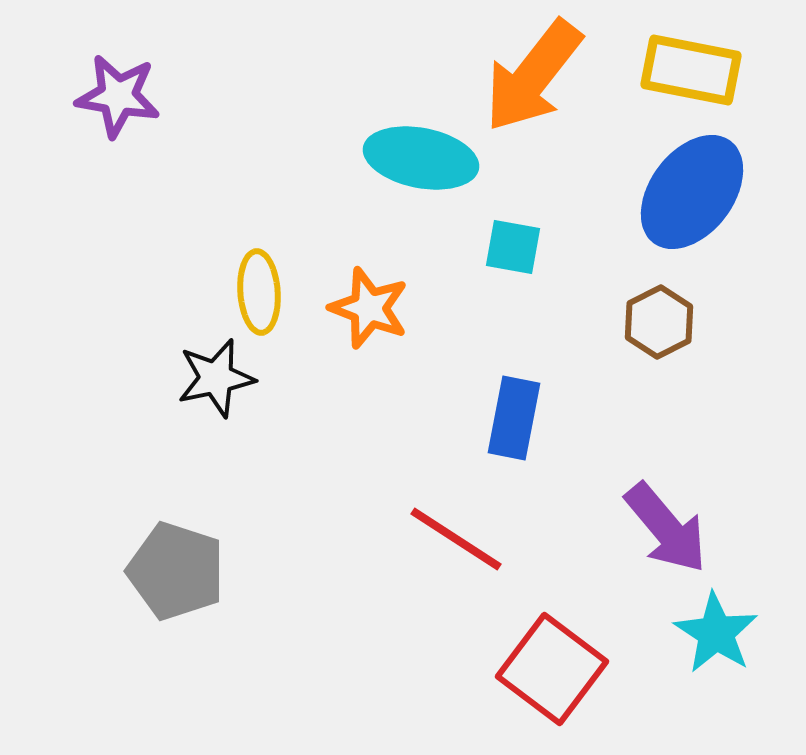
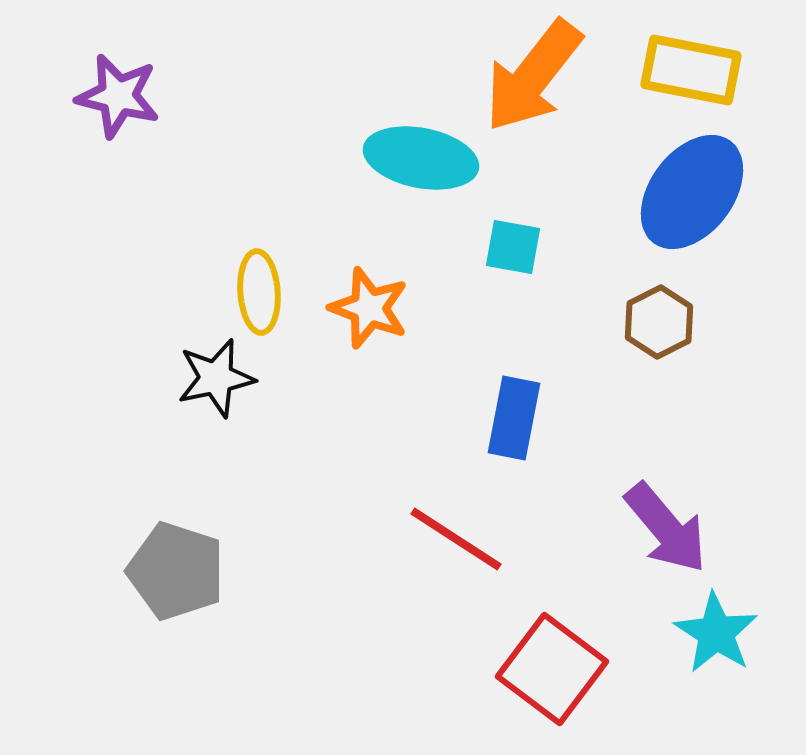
purple star: rotated 4 degrees clockwise
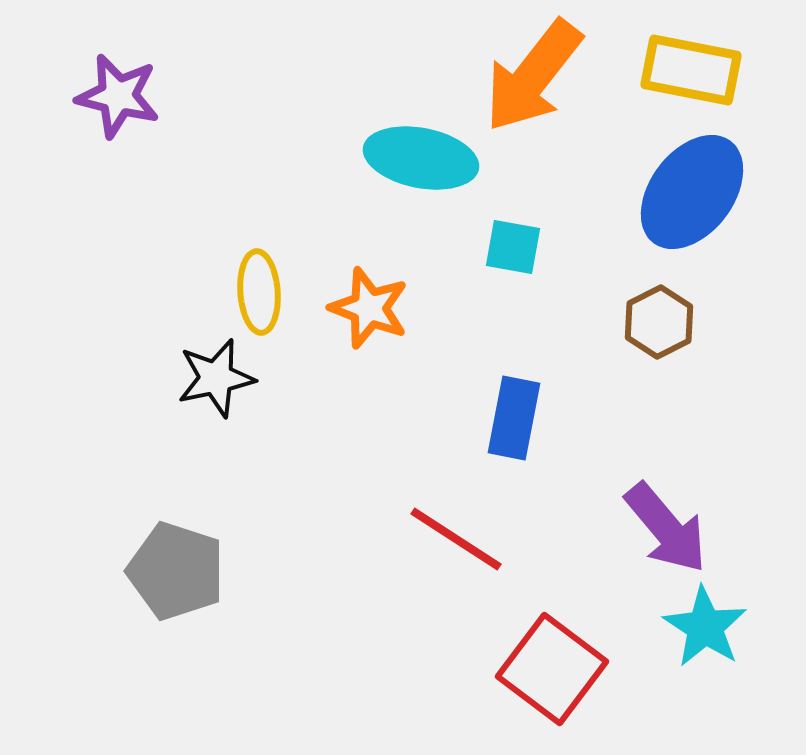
cyan star: moved 11 px left, 6 px up
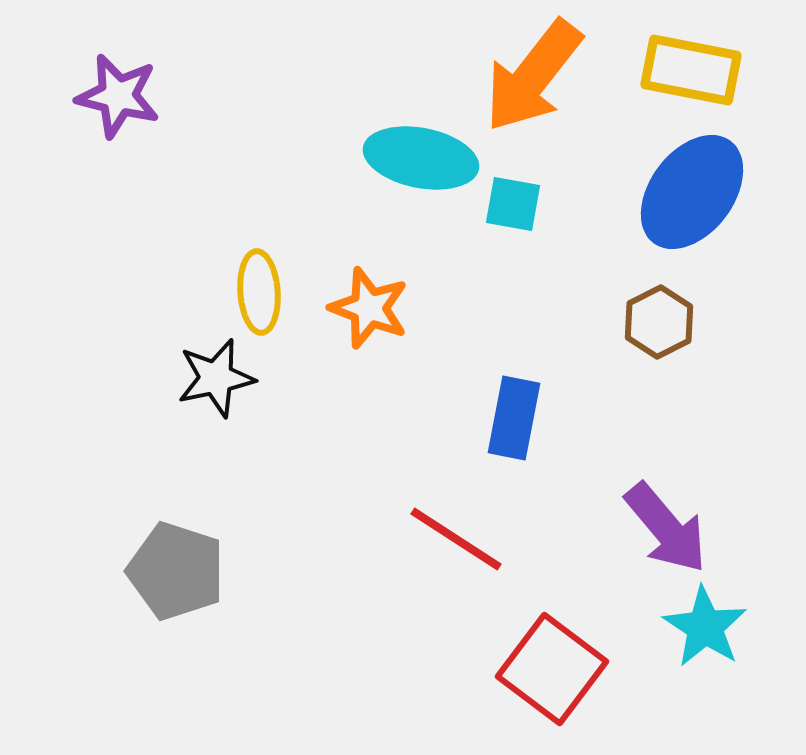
cyan square: moved 43 px up
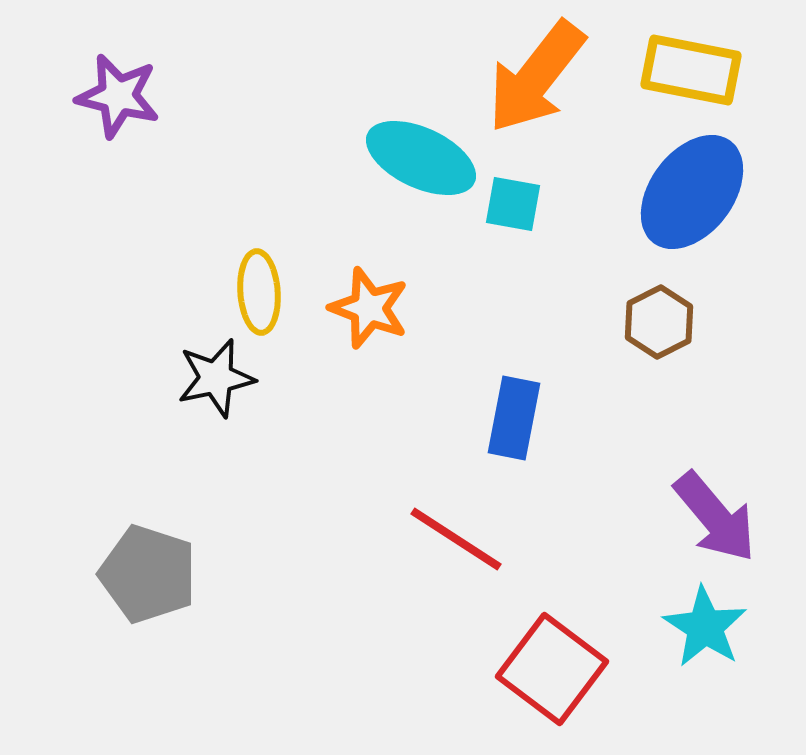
orange arrow: moved 3 px right, 1 px down
cyan ellipse: rotated 14 degrees clockwise
purple arrow: moved 49 px right, 11 px up
gray pentagon: moved 28 px left, 3 px down
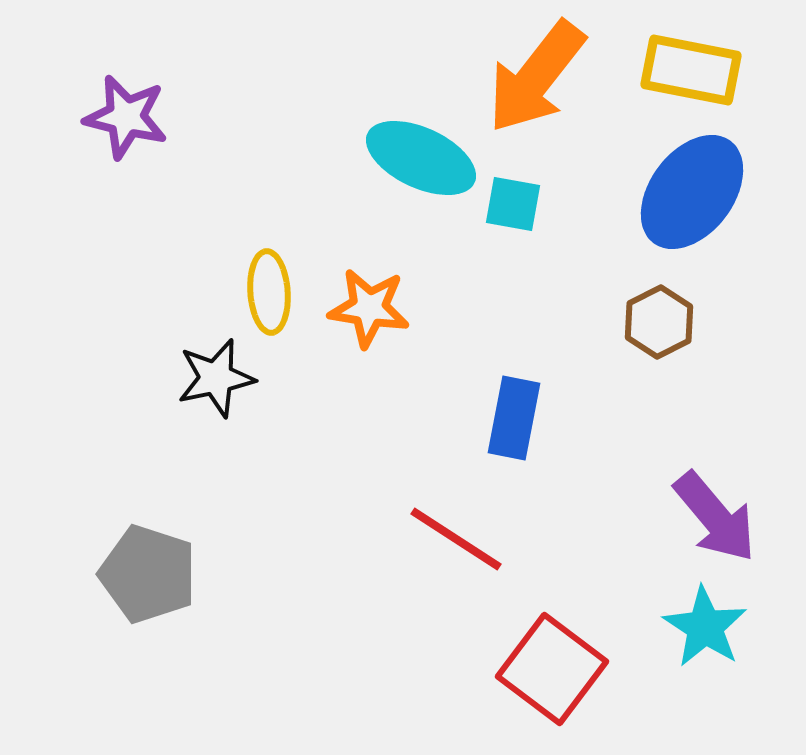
purple star: moved 8 px right, 21 px down
yellow ellipse: moved 10 px right
orange star: rotated 12 degrees counterclockwise
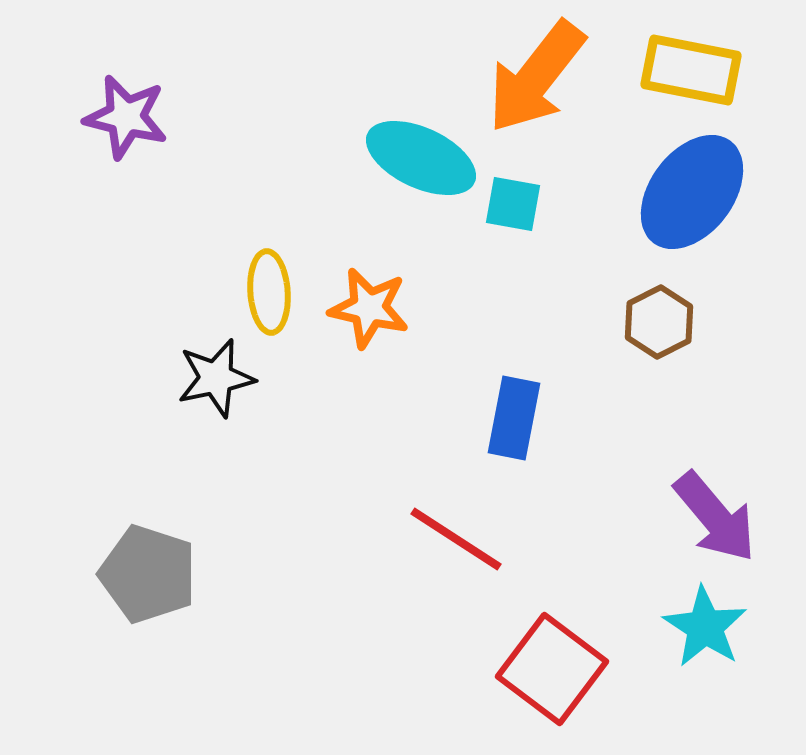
orange star: rotated 4 degrees clockwise
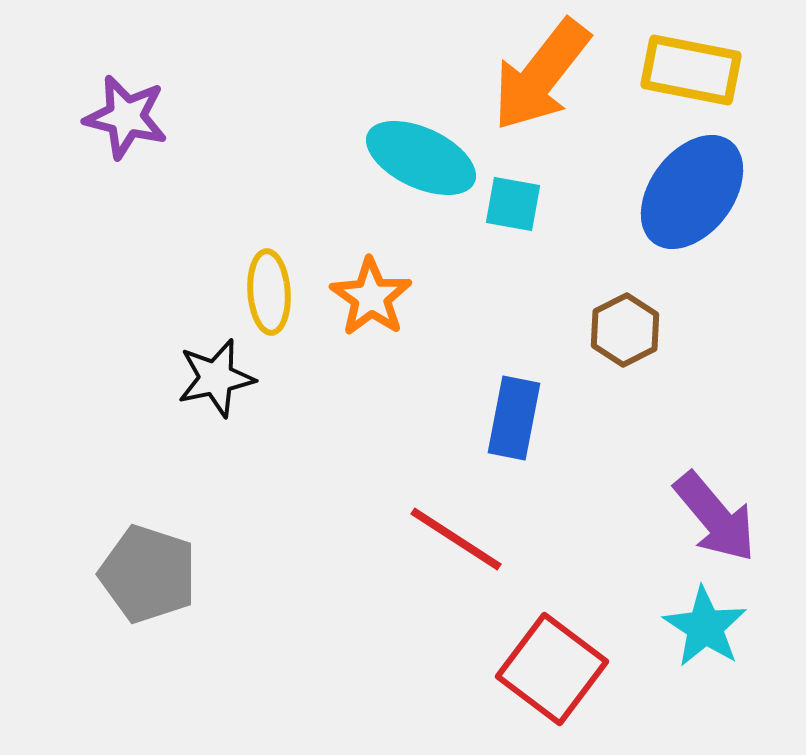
orange arrow: moved 5 px right, 2 px up
orange star: moved 2 px right, 11 px up; rotated 22 degrees clockwise
brown hexagon: moved 34 px left, 8 px down
